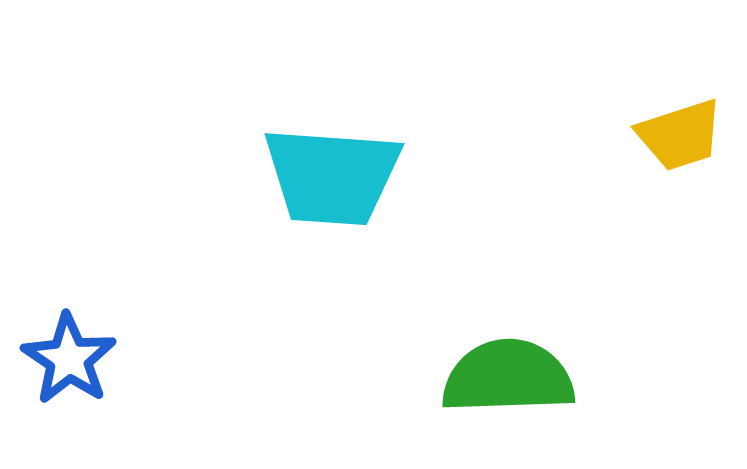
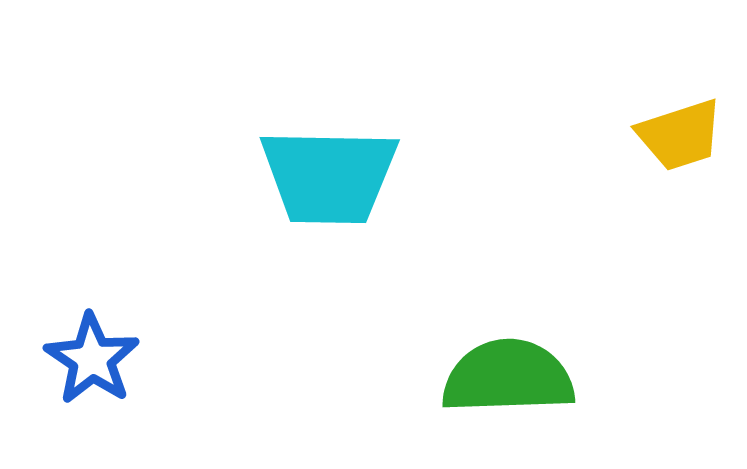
cyan trapezoid: moved 3 px left; rotated 3 degrees counterclockwise
blue star: moved 23 px right
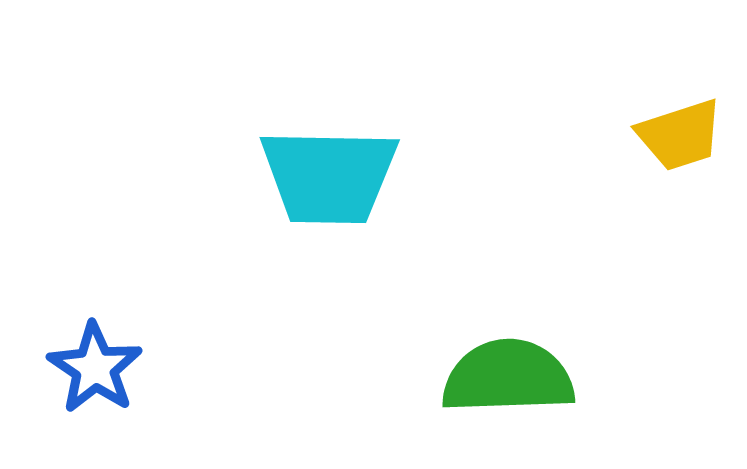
blue star: moved 3 px right, 9 px down
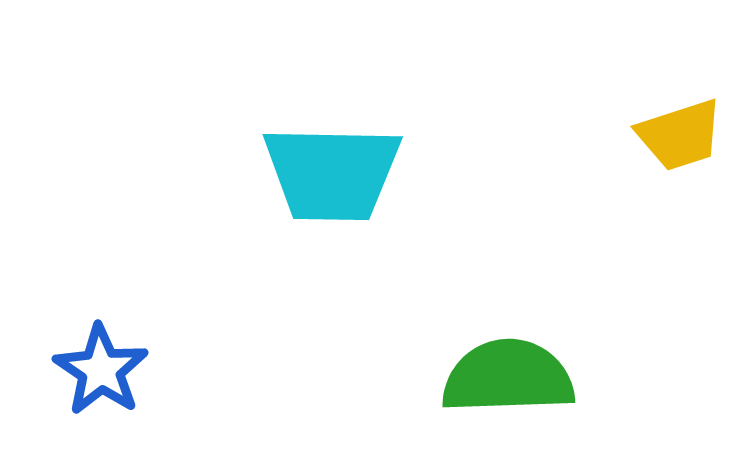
cyan trapezoid: moved 3 px right, 3 px up
blue star: moved 6 px right, 2 px down
